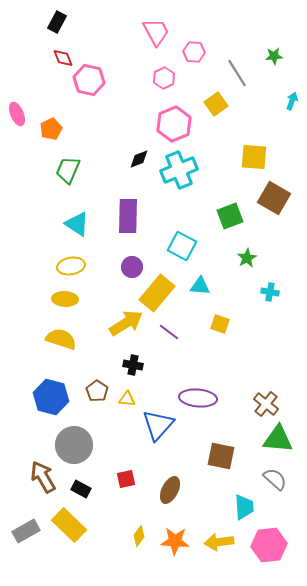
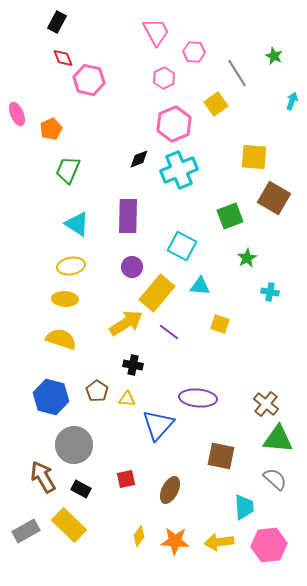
green star at (274, 56): rotated 30 degrees clockwise
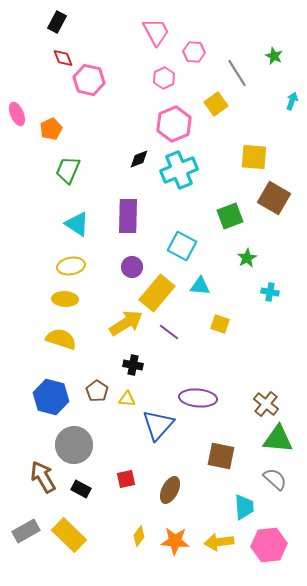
yellow rectangle at (69, 525): moved 10 px down
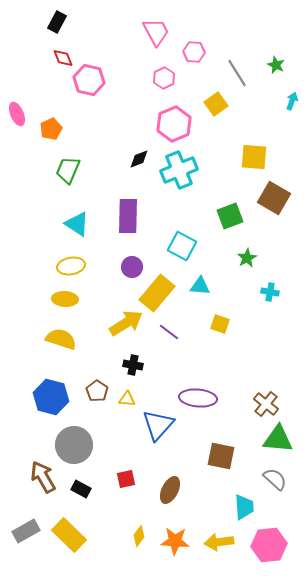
green star at (274, 56): moved 2 px right, 9 px down
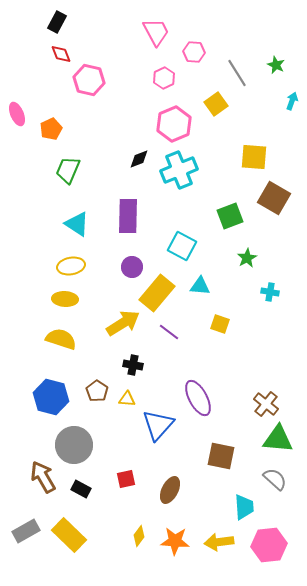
red diamond at (63, 58): moved 2 px left, 4 px up
yellow arrow at (126, 323): moved 3 px left
purple ellipse at (198, 398): rotated 57 degrees clockwise
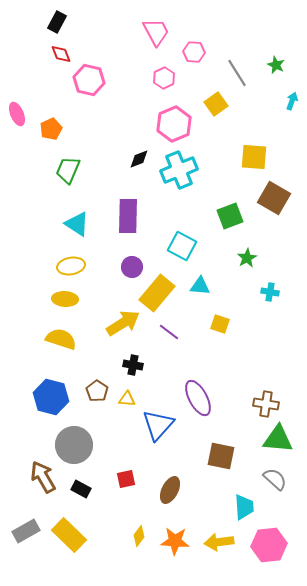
brown cross at (266, 404): rotated 30 degrees counterclockwise
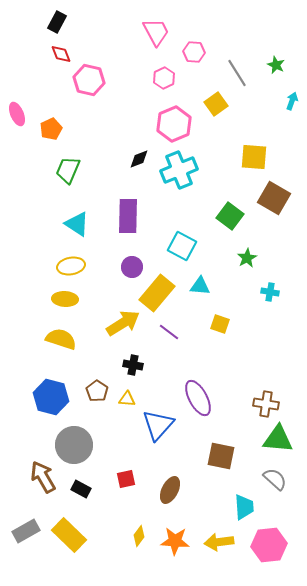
green square at (230, 216): rotated 32 degrees counterclockwise
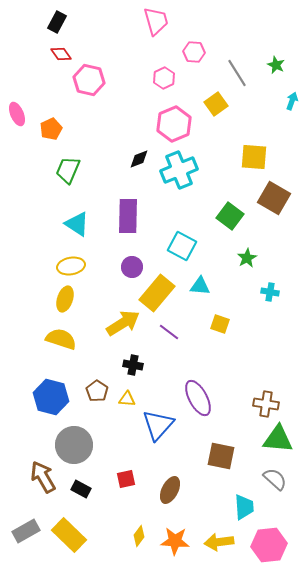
pink trapezoid at (156, 32): moved 11 px up; rotated 12 degrees clockwise
red diamond at (61, 54): rotated 15 degrees counterclockwise
yellow ellipse at (65, 299): rotated 75 degrees counterclockwise
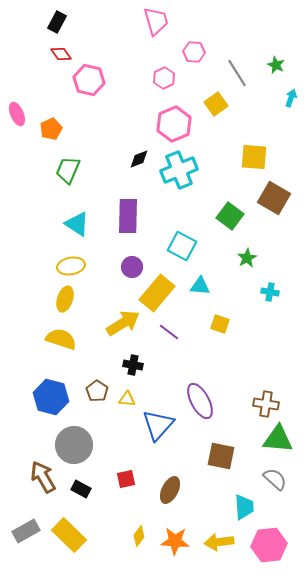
cyan arrow at (292, 101): moved 1 px left, 3 px up
purple ellipse at (198, 398): moved 2 px right, 3 px down
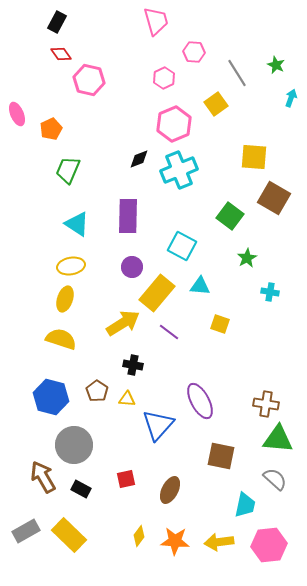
cyan trapezoid at (244, 507): moved 1 px right, 2 px up; rotated 16 degrees clockwise
